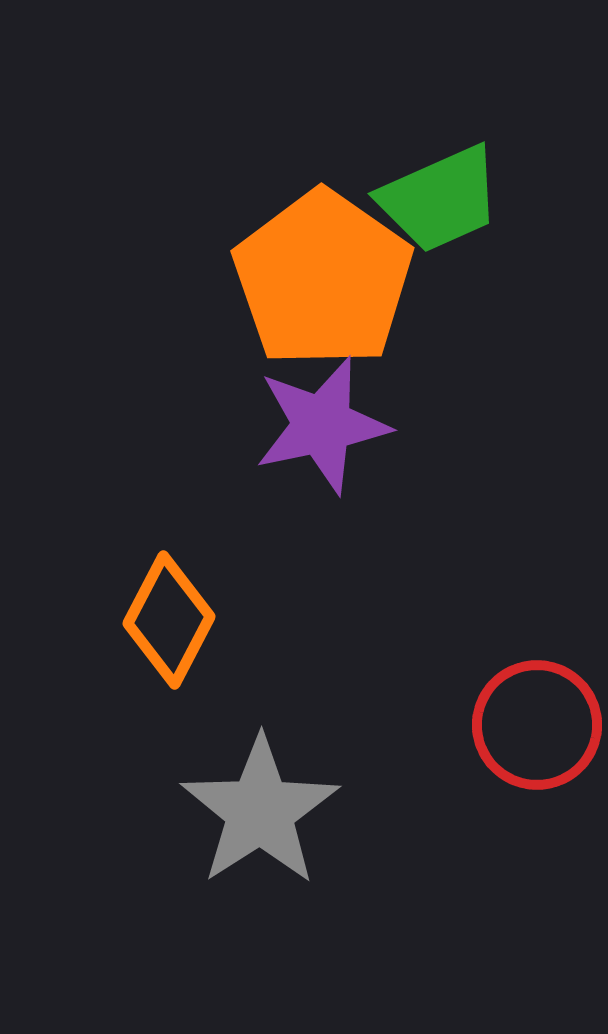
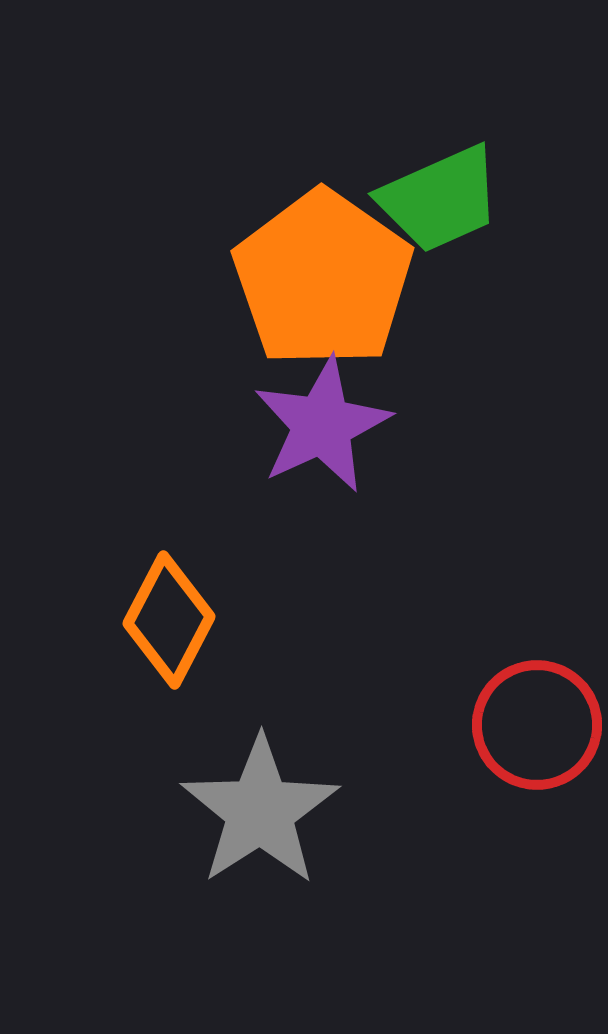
purple star: rotated 13 degrees counterclockwise
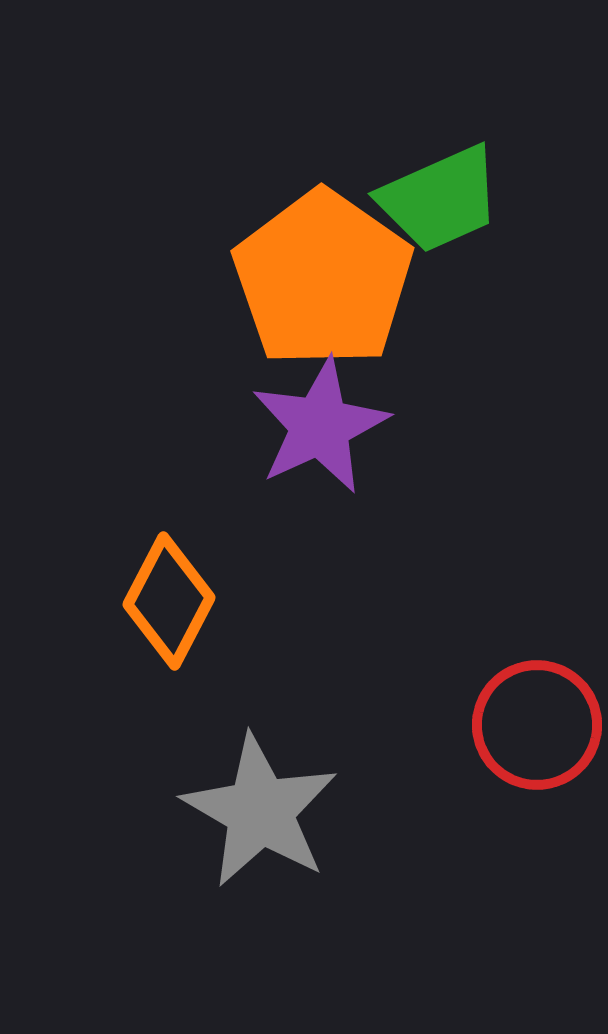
purple star: moved 2 px left, 1 px down
orange diamond: moved 19 px up
gray star: rotated 9 degrees counterclockwise
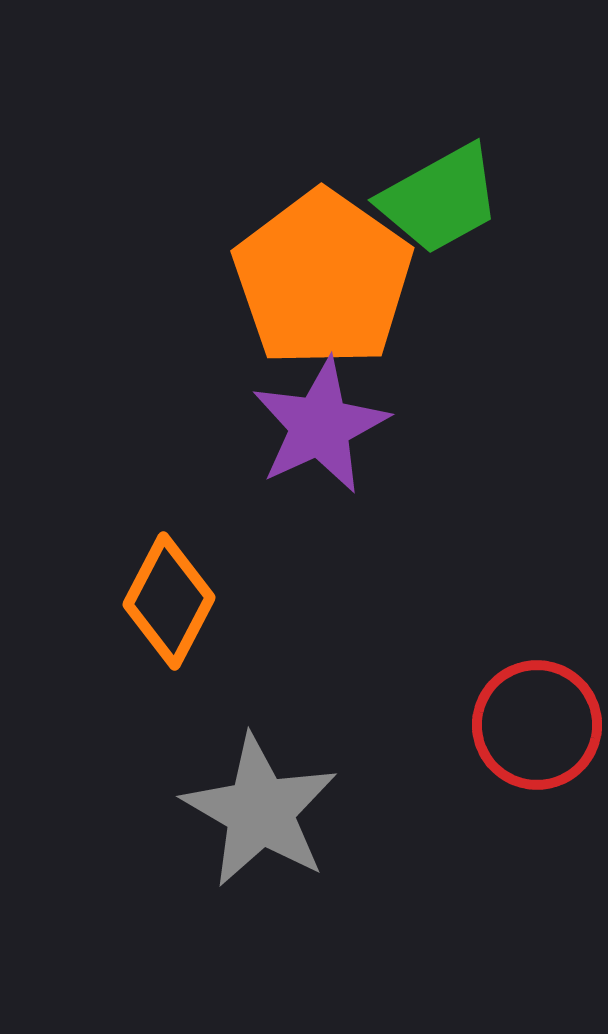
green trapezoid: rotated 5 degrees counterclockwise
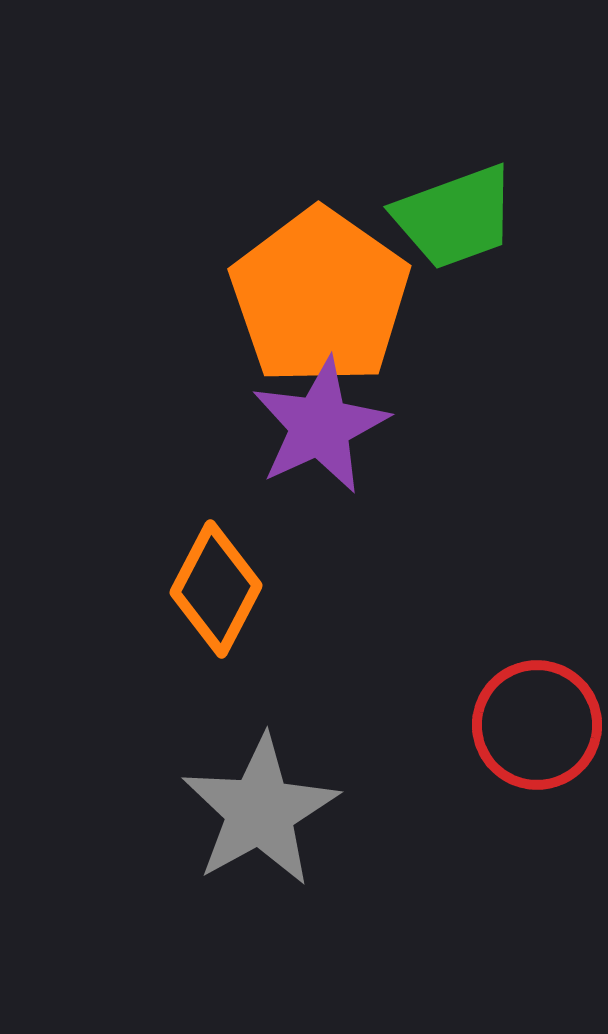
green trapezoid: moved 15 px right, 18 px down; rotated 9 degrees clockwise
orange pentagon: moved 3 px left, 18 px down
orange diamond: moved 47 px right, 12 px up
gray star: rotated 13 degrees clockwise
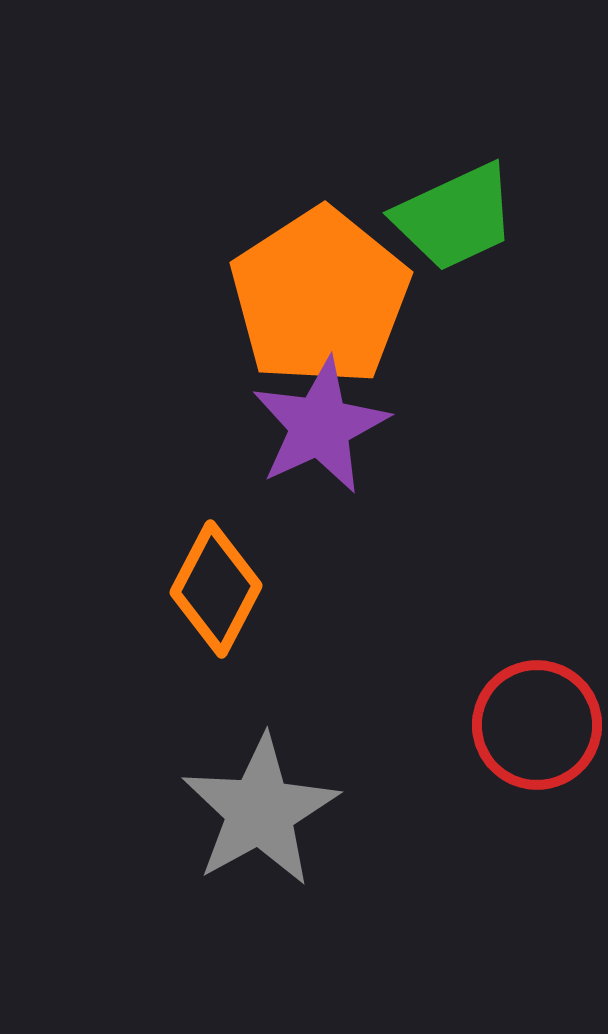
green trapezoid: rotated 5 degrees counterclockwise
orange pentagon: rotated 4 degrees clockwise
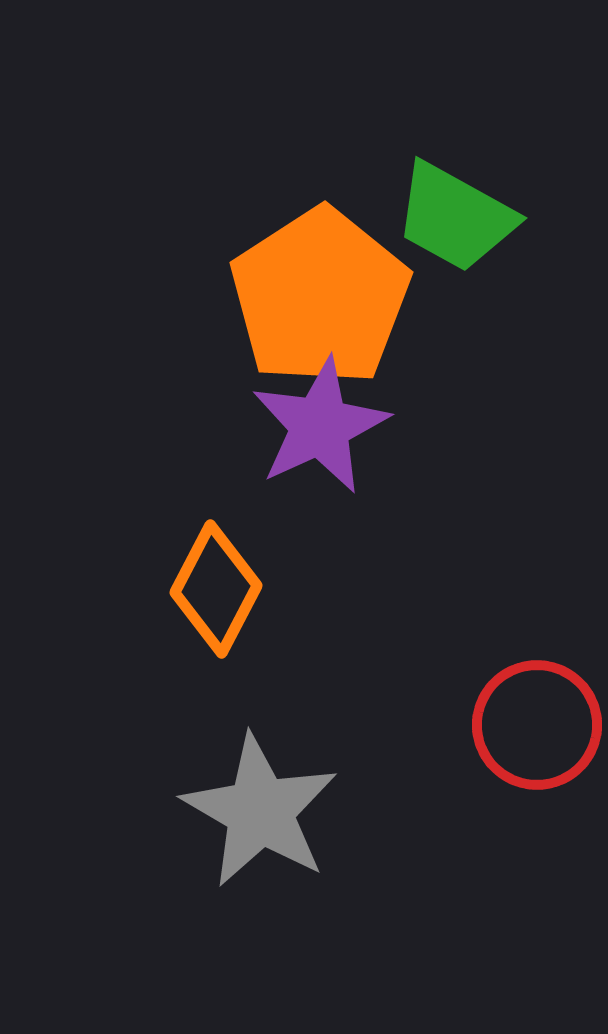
green trapezoid: rotated 54 degrees clockwise
gray star: rotated 13 degrees counterclockwise
